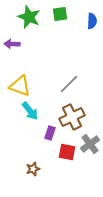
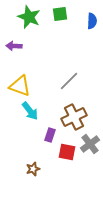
purple arrow: moved 2 px right, 2 px down
gray line: moved 3 px up
brown cross: moved 2 px right
purple rectangle: moved 2 px down
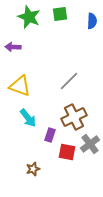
purple arrow: moved 1 px left, 1 px down
cyan arrow: moved 2 px left, 7 px down
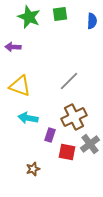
cyan arrow: rotated 138 degrees clockwise
